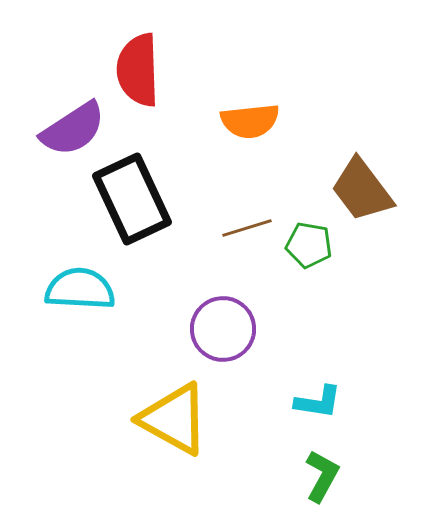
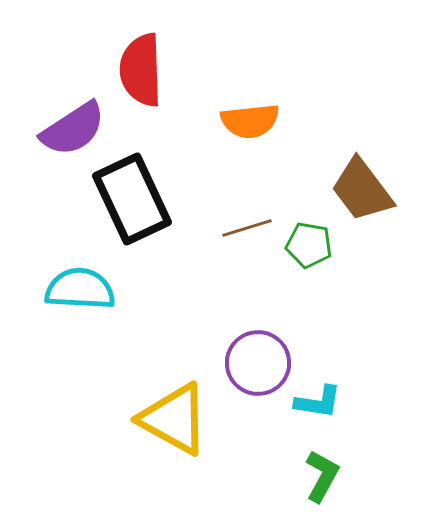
red semicircle: moved 3 px right
purple circle: moved 35 px right, 34 px down
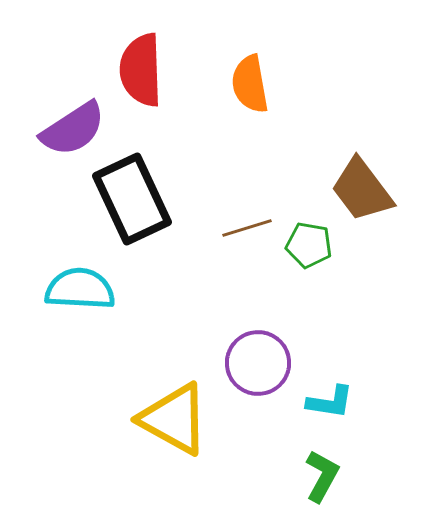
orange semicircle: moved 37 px up; rotated 86 degrees clockwise
cyan L-shape: moved 12 px right
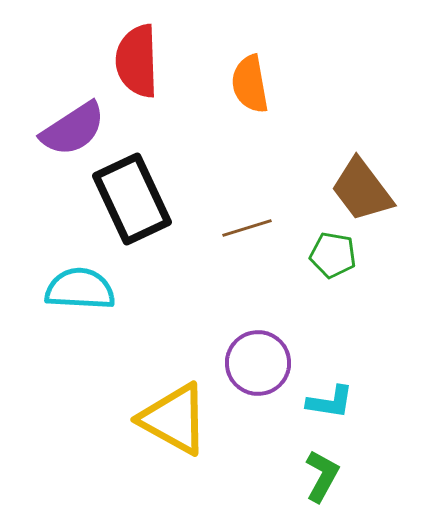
red semicircle: moved 4 px left, 9 px up
green pentagon: moved 24 px right, 10 px down
